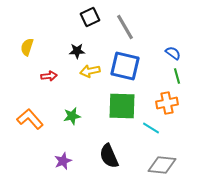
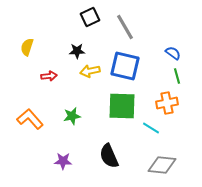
purple star: rotated 24 degrees clockwise
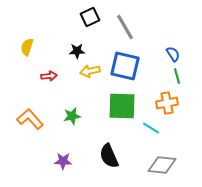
blue semicircle: moved 1 px down; rotated 21 degrees clockwise
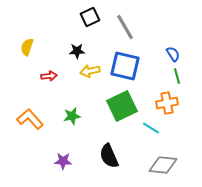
green square: rotated 28 degrees counterclockwise
gray diamond: moved 1 px right
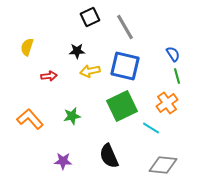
orange cross: rotated 25 degrees counterclockwise
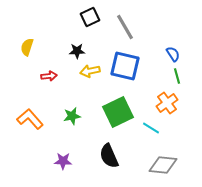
green square: moved 4 px left, 6 px down
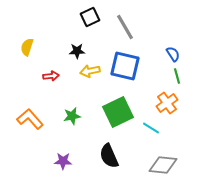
red arrow: moved 2 px right
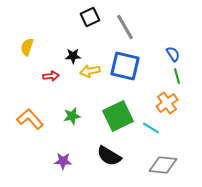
black star: moved 4 px left, 5 px down
green square: moved 4 px down
black semicircle: rotated 35 degrees counterclockwise
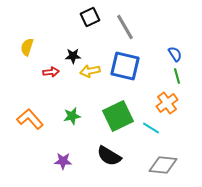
blue semicircle: moved 2 px right
red arrow: moved 4 px up
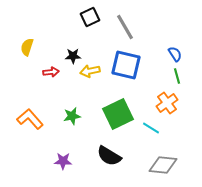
blue square: moved 1 px right, 1 px up
green square: moved 2 px up
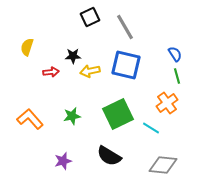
purple star: rotated 18 degrees counterclockwise
